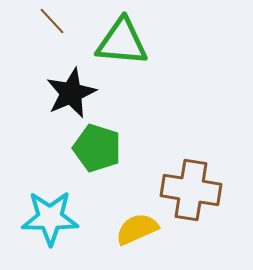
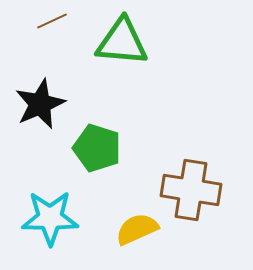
brown line: rotated 72 degrees counterclockwise
black star: moved 31 px left, 11 px down
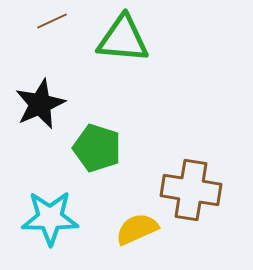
green triangle: moved 1 px right, 3 px up
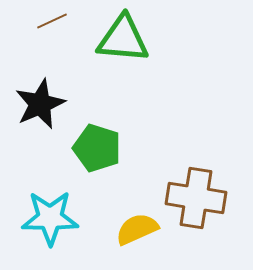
brown cross: moved 5 px right, 8 px down
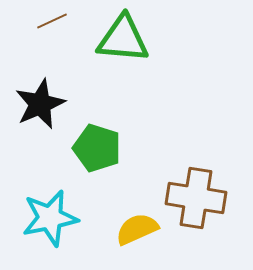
cyan star: rotated 12 degrees counterclockwise
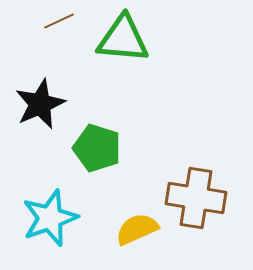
brown line: moved 7 px right
cyan star: rotated 8 degrees counterclockwise
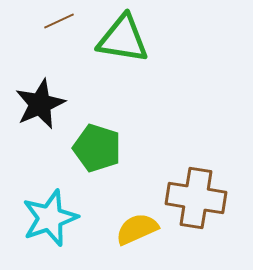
green triangle: rotated 4 degrees clockwise
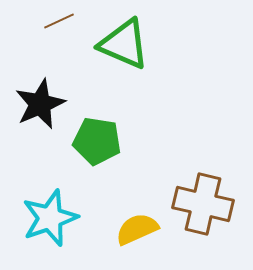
green triangle: moved 1 px right, 5 px down; rotated 14 degrees clockwise
green pentagon: moved 7 px up; rotated 9 degrees counterclockwise
brown cross: moved 7 px right, 6 px down; rotated 4 degrees clockwise
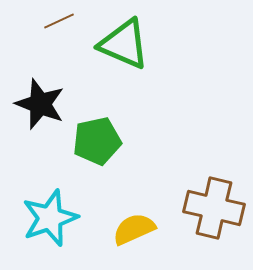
black star: rotated 27 degrees counterclockwise
green pentagon: rotated 21 degrees counterclockwise
brown cross: moved 11 px right, 4 px down
yellow semicircle: moved 3 px left
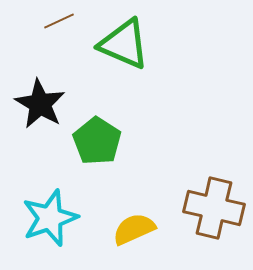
black star: rotated 9 degrees clockwise
green pentagon: rotated 27 degrees counterclockwise
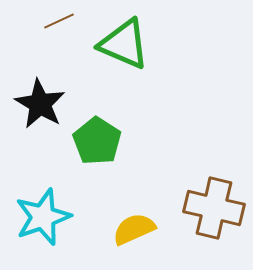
cyan star: moved 7 px left, 1 px up
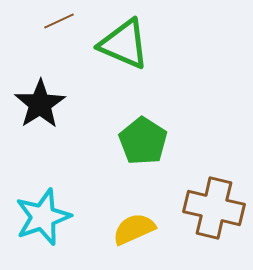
black star: rotated 9 degrees clockwise
green pentagon: moved 46 px right
